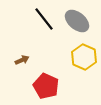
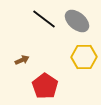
black line: rotated 15 degrees counterclockwise
yellow hexagon: rotated 25 degrees counterclockwise
red pentagon: moved 1 px left; rotated 10 degrees clockwise
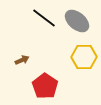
black line: moved 1 px up
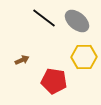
red pentagon: moved 9 px right, 5 px up; rotated 25 degrees counterclockwise
